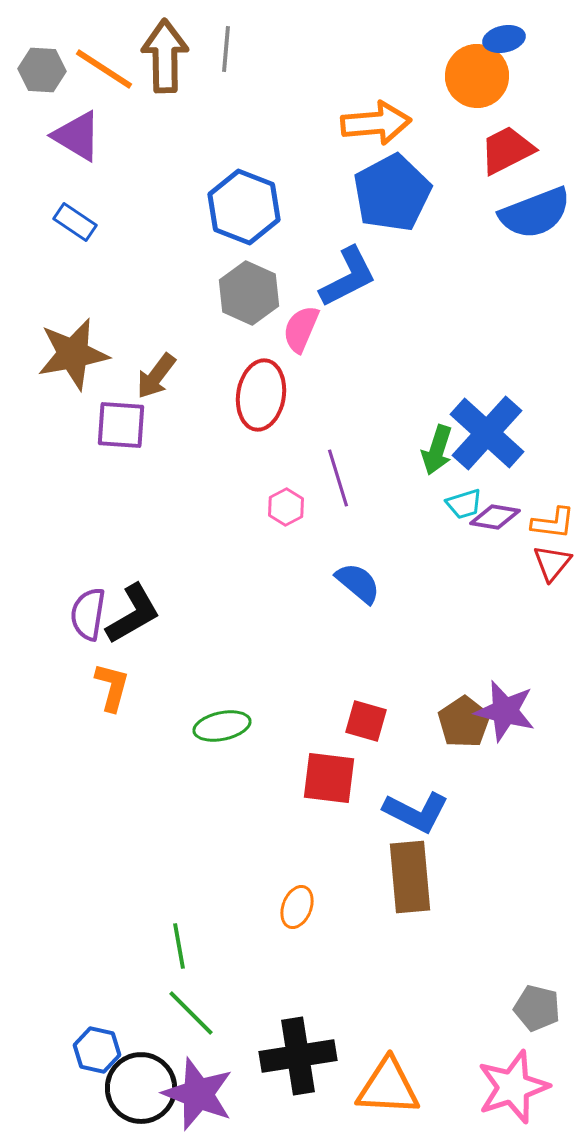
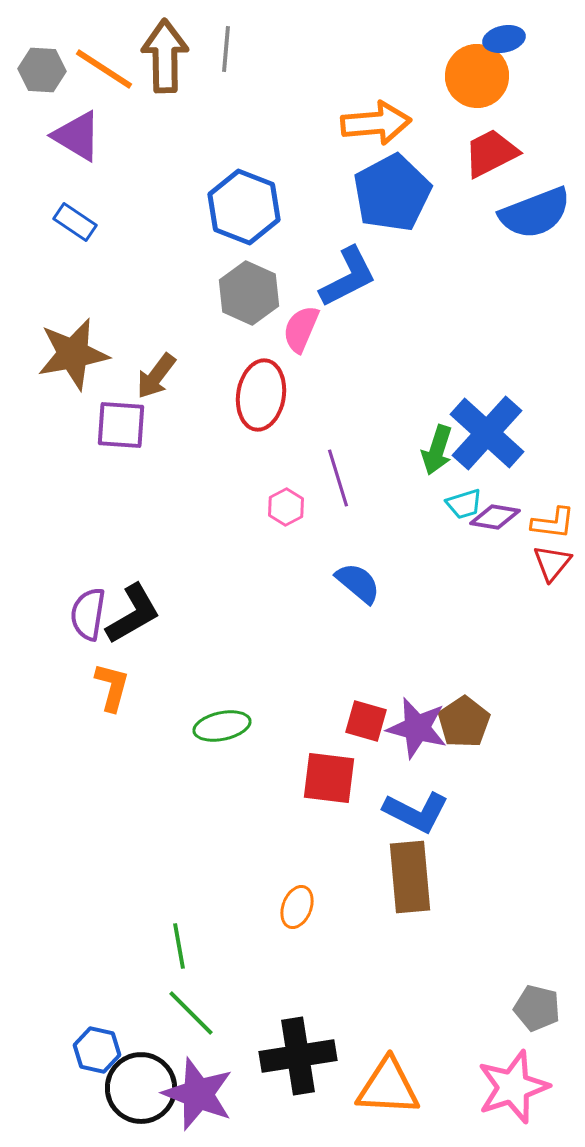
red trapezoid at (507, 150): moved 16 px left, 3 px down
purple star at (505, 711): moved 88 px left, 17 px down
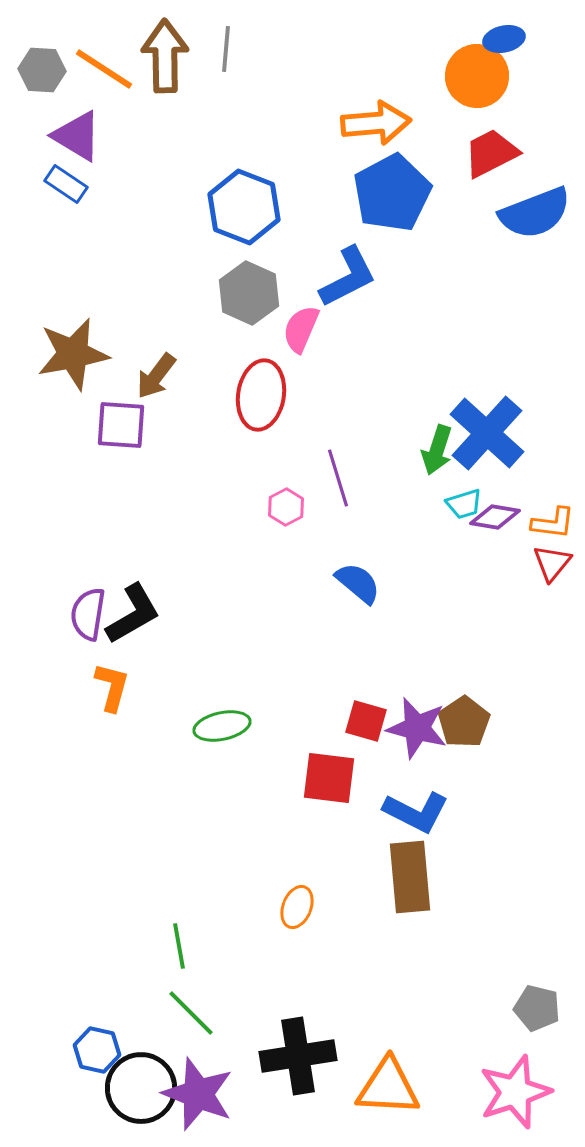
blue rectangle at (75, 222): moved 9 px left, 38 px up
pink star at (513, 1087): moved 2 px right, 5 px down
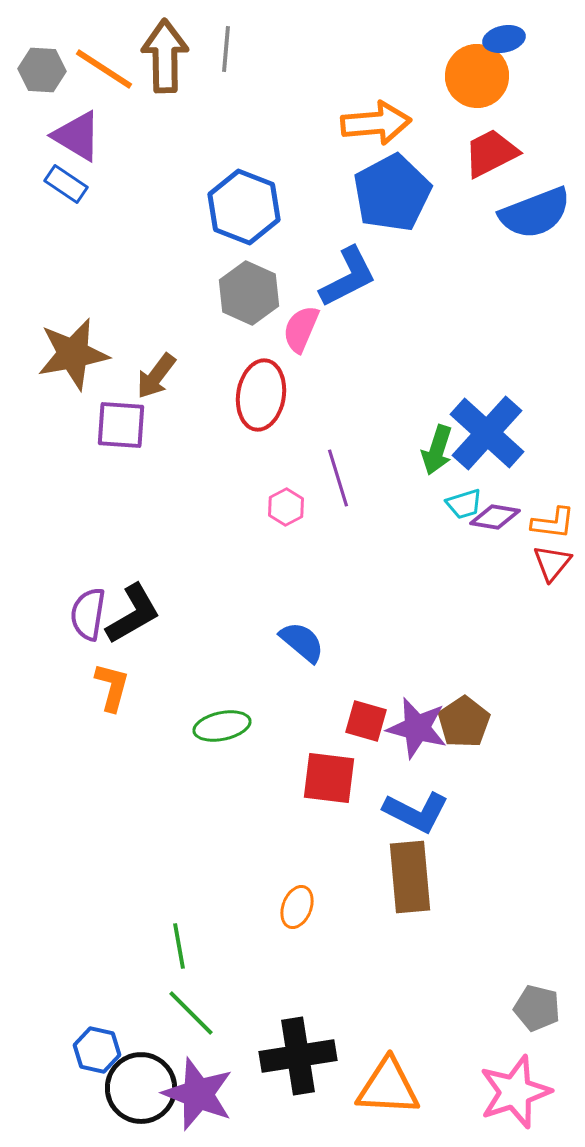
blue semicircle at (358, 583): moved 56 px left, 59 px down
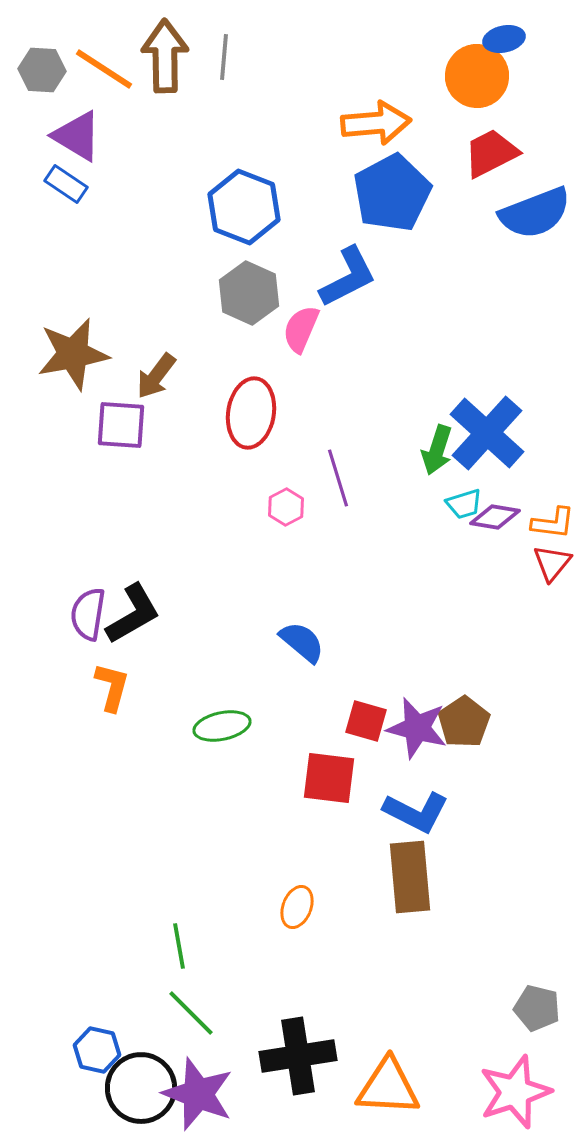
gray line at (226, 49): moved 2 px left, 8 px down
red ellipse at (261, 395): moved 10 px left, 18 px down
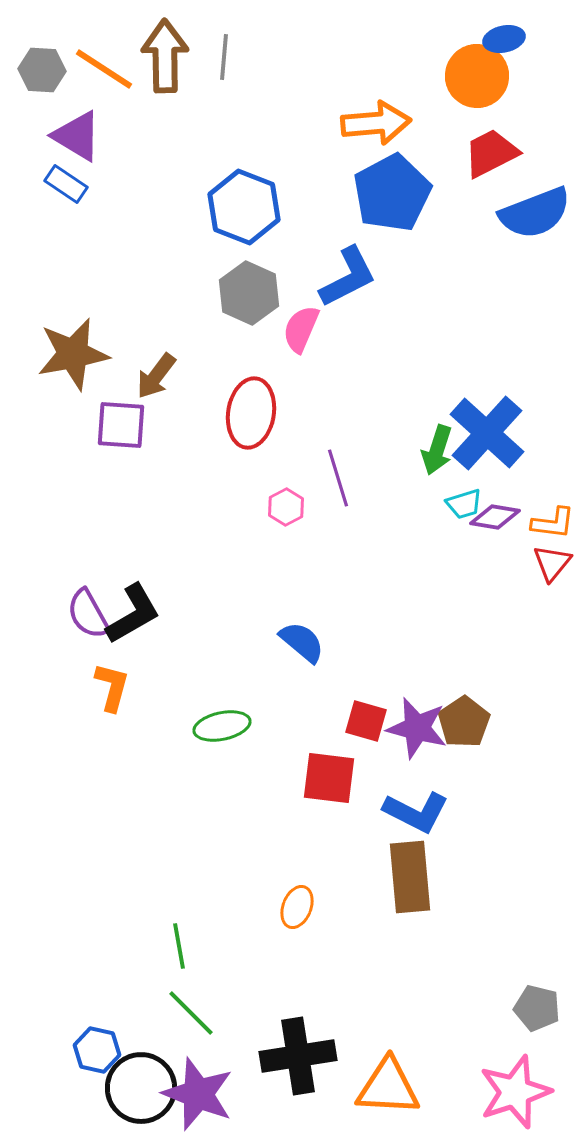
purple semicircle at (88, 614): rotated 38 degrees counterclockwise
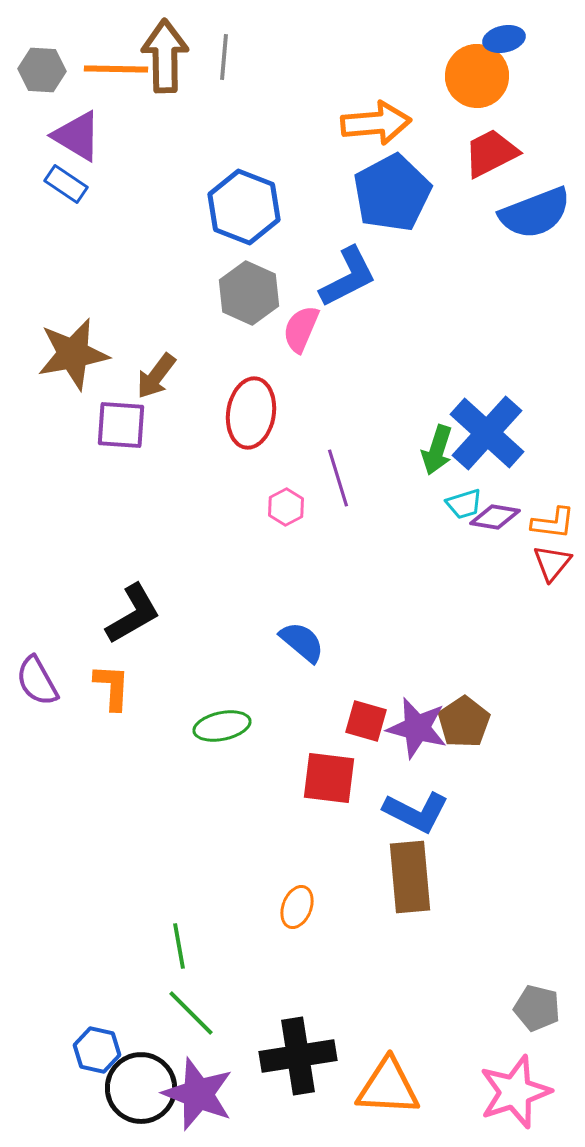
orange line at (104, 69): moved 12 px right; rotated 32 degrees counterclockwise
purple semicircle at (88, 614): moved 51 px left, 67 px down
orange L-shape at (112, 687): rotated 12 degrees counterclockwise
